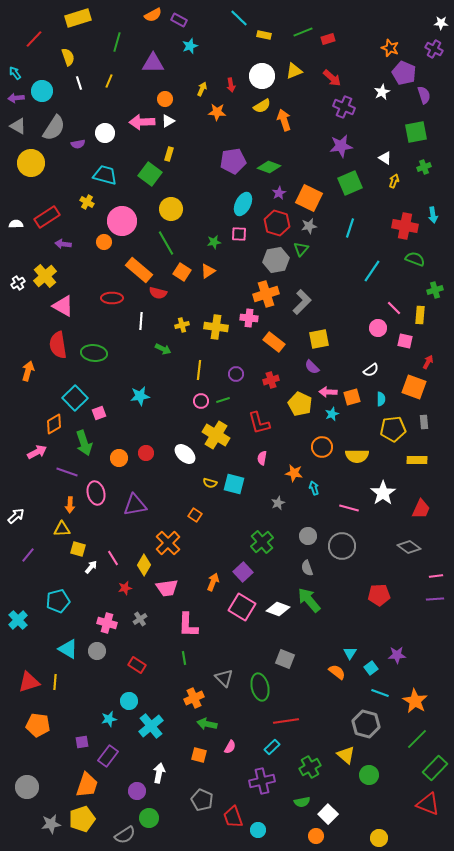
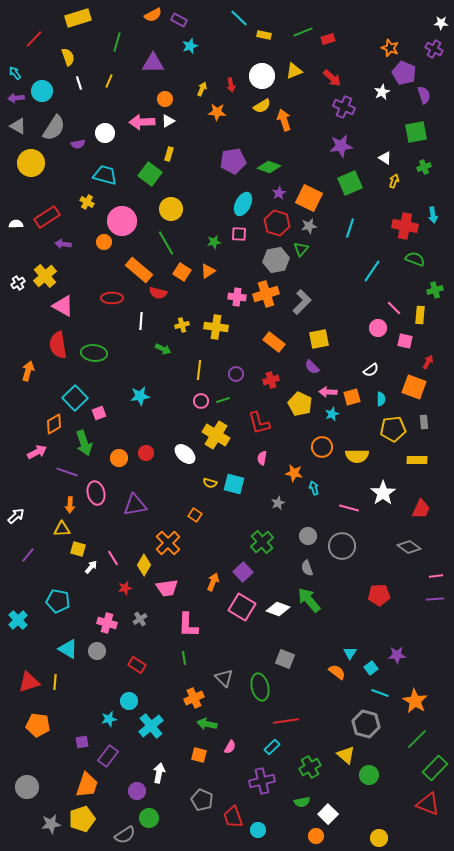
pink cross at (249, 318): moved 12 px left, 21 px up
cyan pentagon at (58, 601): rotated 25 degrees clockwise
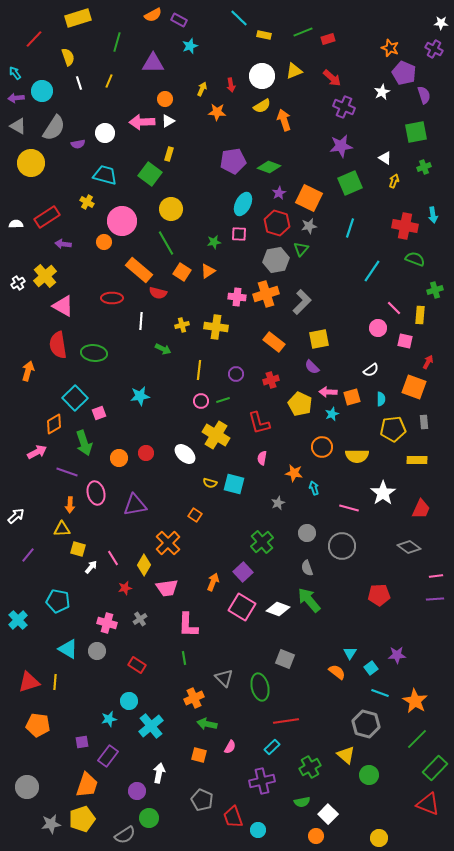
gray circle at (308, 536): moved 1 px left, 3 px up
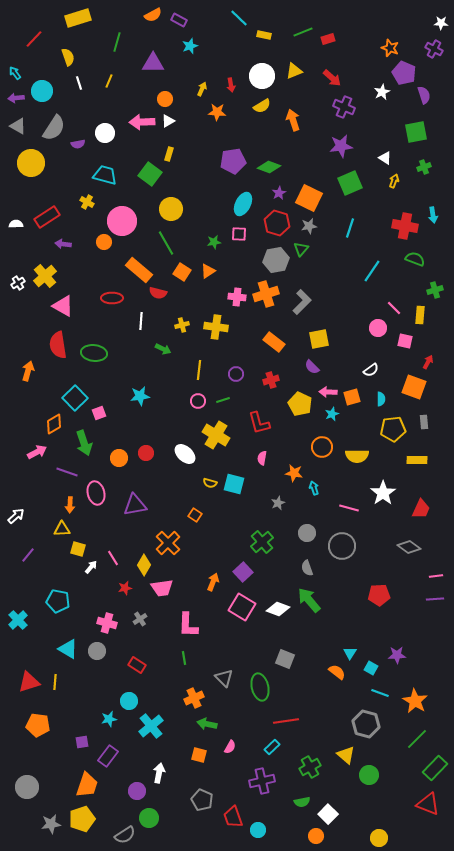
orange arrow at (284, 120): moved 9 px right
pink circle at (201, 401): moved 3 px left
pink trapezoid at (167, 588): moved 5 px left
cyan square at (371, 668): rotated 24 degrees counterclockwise
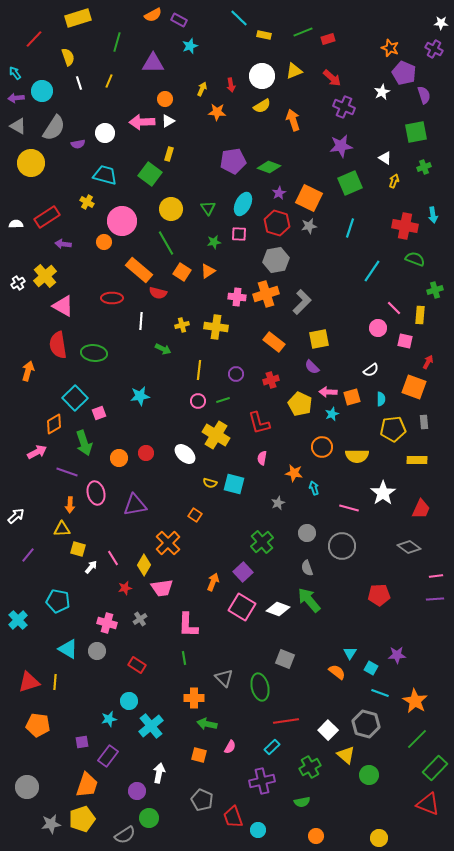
green triangle at (301, 249): moved 93 px left, 41 px up; rotated 14 degrees counterclockwise
orange cross at (194, 698): rotated 24 degrees clockwise
white square at (328, 814): moved 84 px up
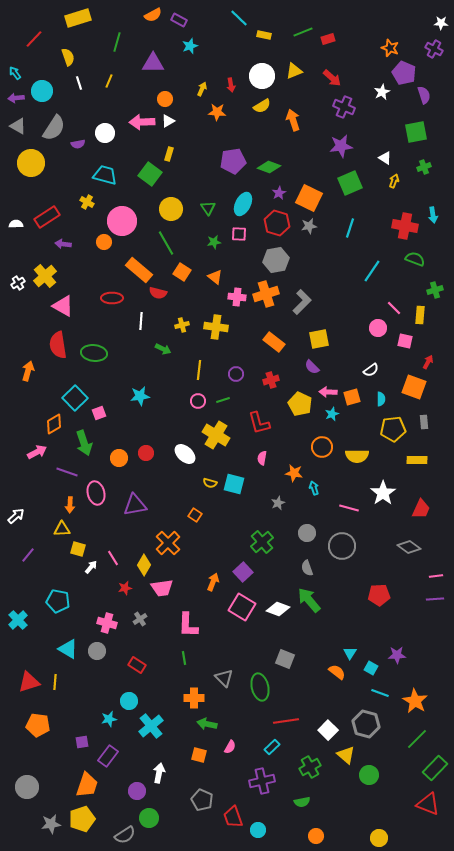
orange triangle at (208, 271): moved 7 px right, 6 px down; rotated 49 degrees counterclockwise
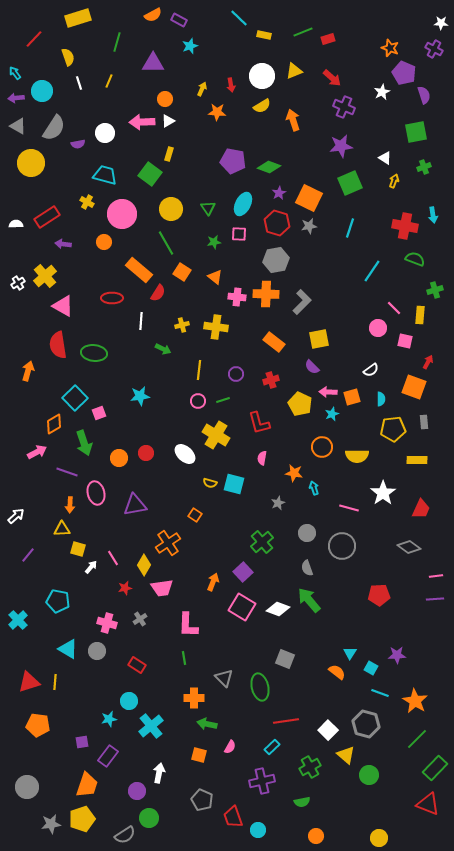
purple pentagon at (233, 161): rotated 20 degrees clockwise
pink circle at (122, 221): moved 7 px up
red semicircle at (158, 293): rotated 72 degrees counterclockwise
orange cross at (266, 294): rotated 20 degrees clockwise
orange cross at (168, 543): rotated 10 degrees clockwise
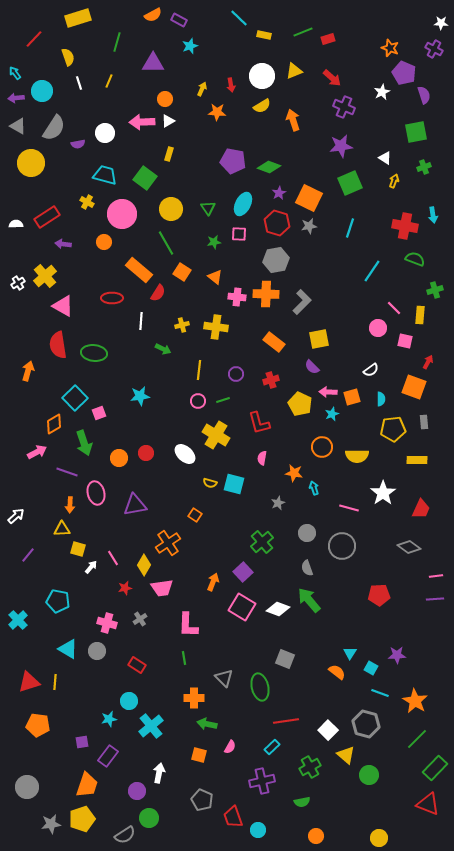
green square at (150, 174): moved 5 px left, 4 px down
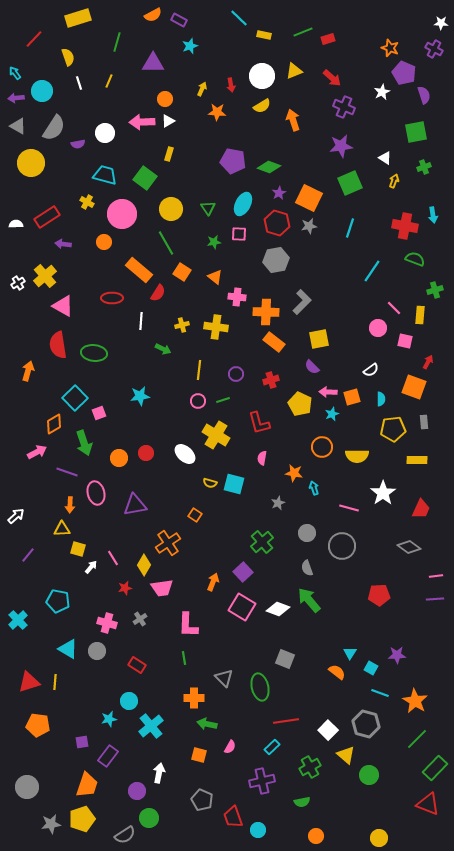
orange cross at (266, 294): moved 18 px down
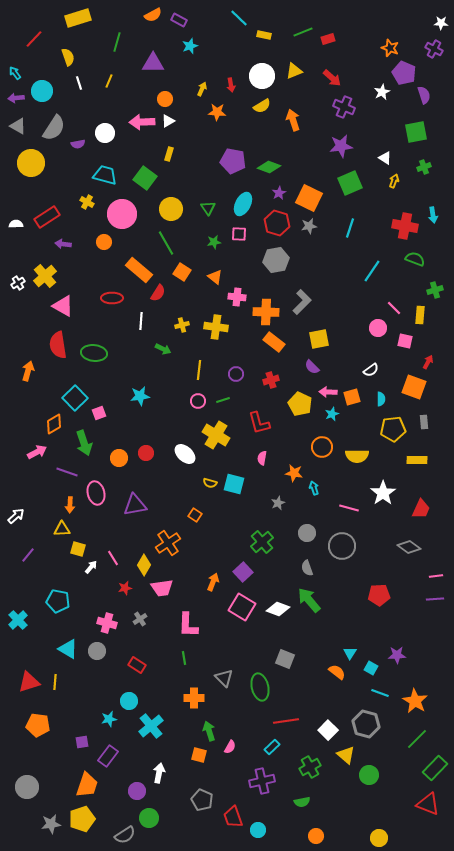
green arrow at (207, 724): moved 2 px right, 7 px down; rotated 60 degrees clockwise
